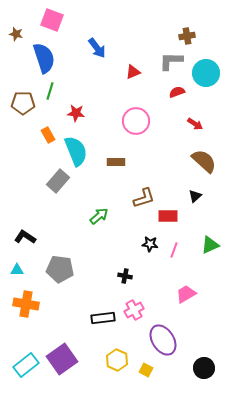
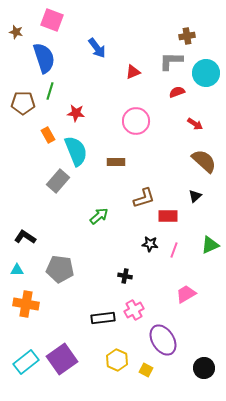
brown star: moved 2 px up
cyan rectangle: moved 3 px up
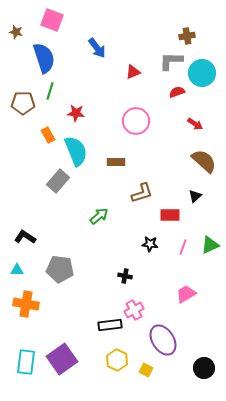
cyan circle: moved 4 px left
brown L-shape: moved 2 px left, 5 px up
red rectangle: moved 2 px right, 1 px up
pink line: moved 9 px right, 3 px up
black rectangle: moved 7 px right, 7 px down
cyan rectangle: rotated 45 degrees counterclockwise
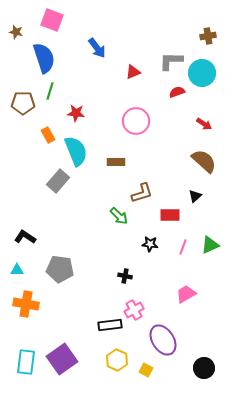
brown cross: moved 21 px right
red arrow: moved 9 px right
green arrow: moved 20 px right; rotated 84 degrees clockwise
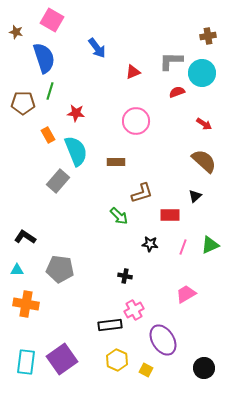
pink square: rotated 10 degrees clockwise
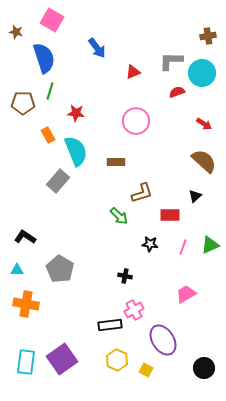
gray pentagon: rotated 24 degrees clockwise
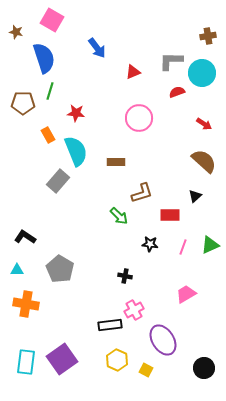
pink circle: moved 3 px right, 3 px up
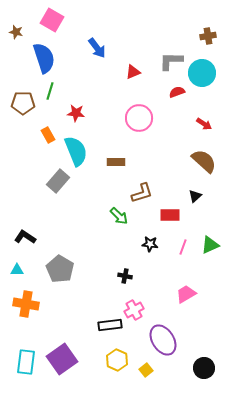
yellow square: rotated 24 degrees clockwise
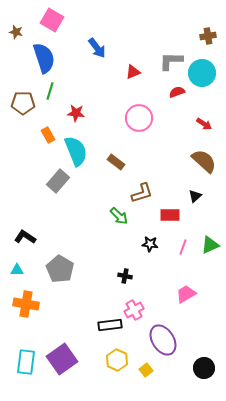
brown rectangle: rotated 36 degrees clockwise
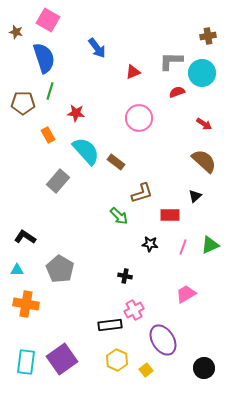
pink square: moved 4 px left
cyan semicircle: moved 10 px right; rotated 20 degrees counterclockwise
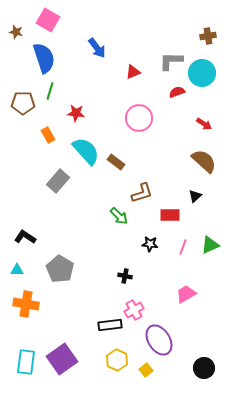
purple ellipse: moved 4 px left
